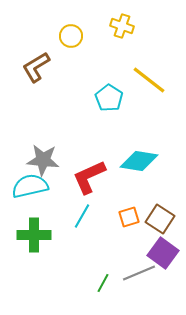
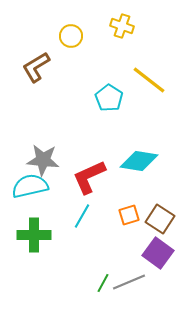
orange square: moved 2 px up
purple square: moved 5 px left
gray line: moved 10 px left, 9 px down
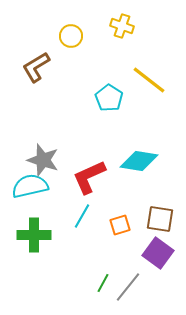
gray star: rotated 12 degrees clockwise
orange square: moved 9 px left, 10 px down
brown square: rotated 24 degrees counterclockwise
gray line: moved 1 px left, 5 px down; rotated 28 degrees counterclockwise
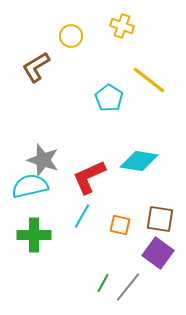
orange square: rotated 30 degrees clockwise
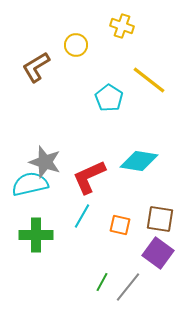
yellow circle: moved 5 px right, 9 px down
gray star: moved 2 px right, 2 px down
cyan semicircle: moved 2 px up
green cross: moved 2 px right
green line: moved 1 px left, 1 px up
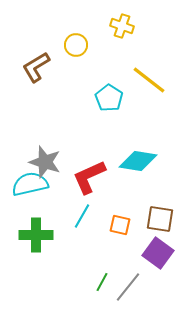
cyan diamond: moved 1 px left
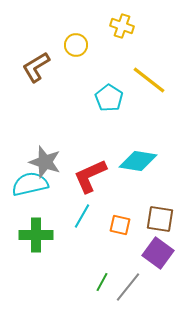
red L-shape: moved 1 px right, 1 px up
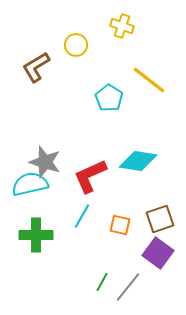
brown square: rotated 28 degrees counterclockwise
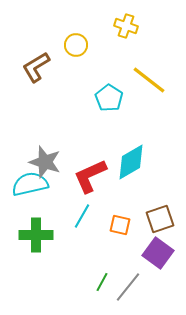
yellow cross: moved 4 px right
cyan diamond: moved 7 px left, 1 px down; rotated 39 degrees counterclockwise
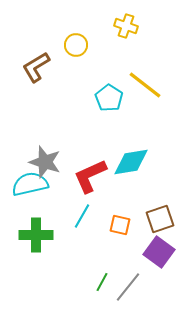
yellow line: moved 4 px left, 5 px down
cyan diamond: rotated 21 degrees clockwise
purple square: moved 1 px right, 1 px up
